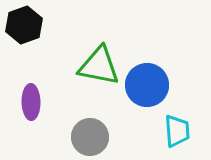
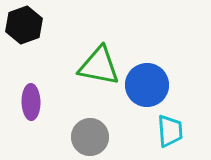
cyan trapezoid: moved 7 px left
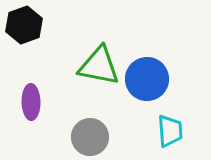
blue circle: moved 6 px up
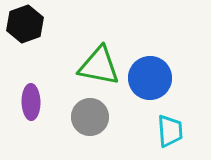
black hexagon: moved 1 px right, 1 px up
blue circle: moved 3 px right, 1 px up
gray circle: moved 20 px up
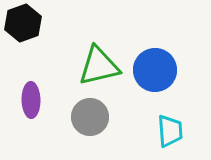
black hexagon: moved 2 px left, 1 px up
green triangle: rotated 24 degrees counterclockwise
blue circle: moved 5 px right, 8 px up
purple ellipse: moved 2 px up
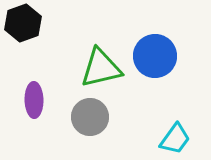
green triangle: moved 2 px right, 2 px down
blue circle: moved 14 px up
purple ellipse: moved 3 px right
cyan trapezoid: moved 5 px right, 8 px down; rotated 40 degrees clockwise
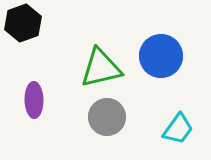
blue circle: moved 6 px right
gray circle: moved 17 px right
cyan trapezoid: moved 3 px right, 10 px up
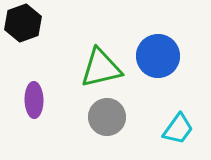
blue circle: moved 3 px left
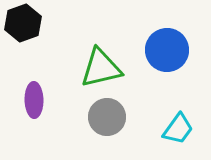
blue circle: moved 9 px right, 6 px up
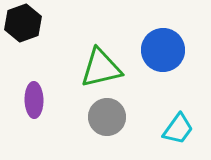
blue circle: moved 4 px left
